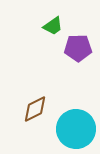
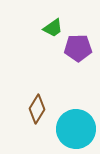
green trapezoid: moved 2 px down
brown diamond: moved 2 px right; rotated 32 degrees counterclockwise
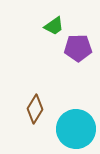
green trapezoid: moved 1 px right, 2 px up
brown diamond: moved 2 px left
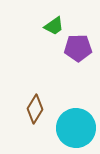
cyan circle: moved 1 px up
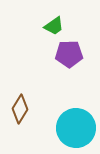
purple pentagon: moved 9 px left, 6 px down
brown diamond: moved 15 px left
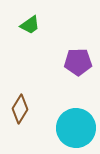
green trapezoid: moved 24 px left, 1 px up
purple pentagon: moved 9 px right, 8 px down
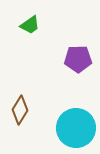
purple pentagon: moved 3 px up
brown diamond: moved 1 px down
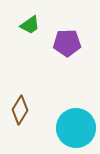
purple pentagon: moved 11 px left, 16 px up
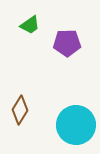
cyan circle: moved 3 px up
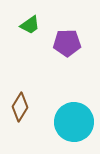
brown diamond: moved 3 px up
cyan circle: moved 2 px left, 3 px up
